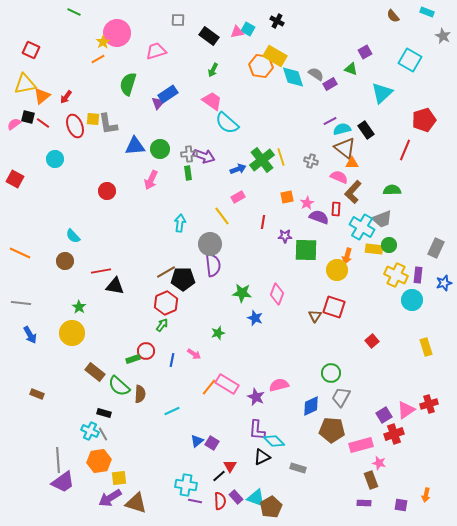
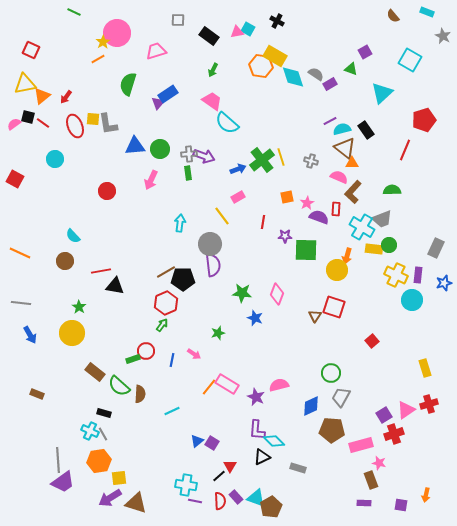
yellow rectangle at (426, 347): moved 1 px left, 21 px down
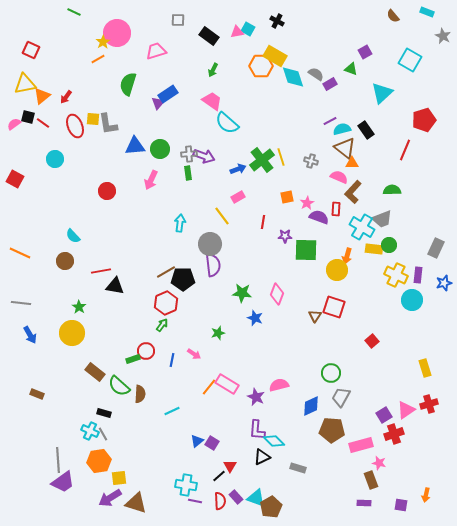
orange hexagon at (261, 66): rotated 10 degrees counterclockwise
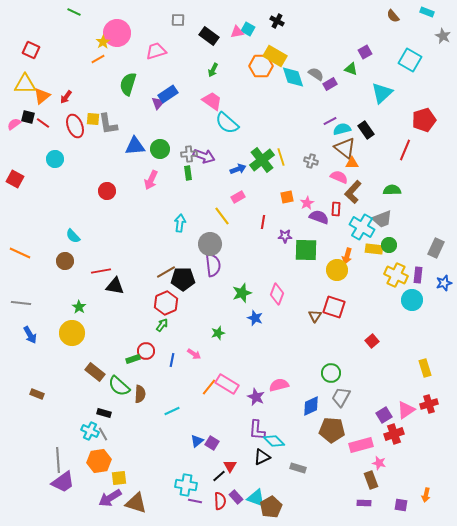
yellow triangle at (25, 84): rotated 10 degrees clockwise
green star at (242, 293): rotated 24 degrees counterclockwise
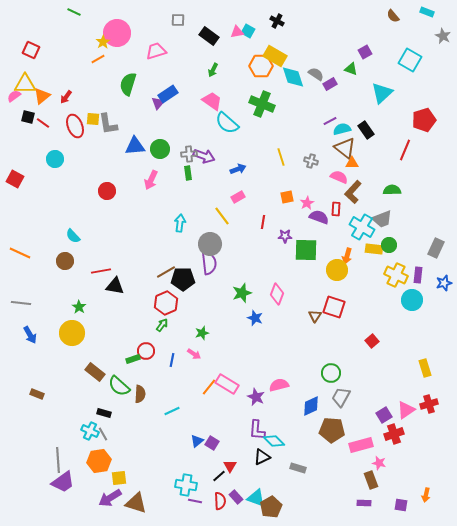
cyan square at (248, 29): moved 2 px down
pink semicircle at (14, 124): moved 28 px up
green cross at (262, 160): moved 56 px up; rotated 30 degrees counterclockwise
purple semicircle at (213, 265): moved 4 px left, 2 px up
green star at (218, 333): moved 16 px left
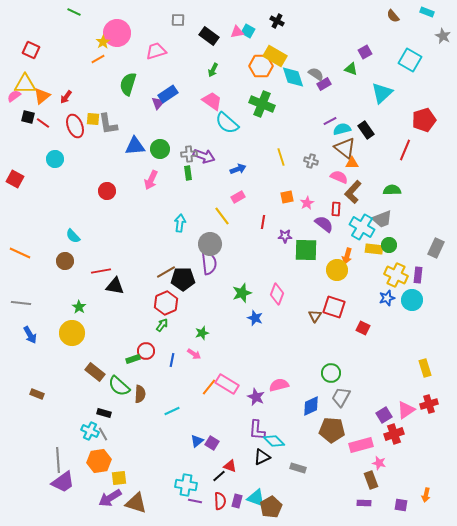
purple rectangle at (330, 84): moved 6 px left
purple semicircle at (319, 217): moved 5 px right, 7 px down; rotated 18 degrees clockwise
blue star at (444, 283): moved 57 px left, 15 px down
red square at (372, 341): moved 9 px left, 13 px up; rotated 24 degrees counterclockwise
red triangle at (230, 466): rotated 40 degrees counterclockwise
purple rectangle at (236, 497): moved 1 px right, 4 px down; rotated 56 degrees clockwise
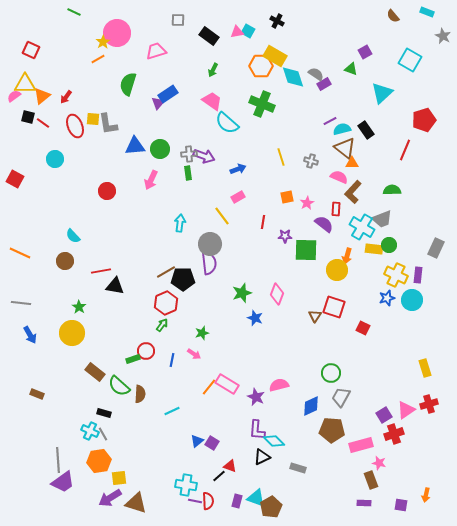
red semicircle at (220, 501): moved 12 px left
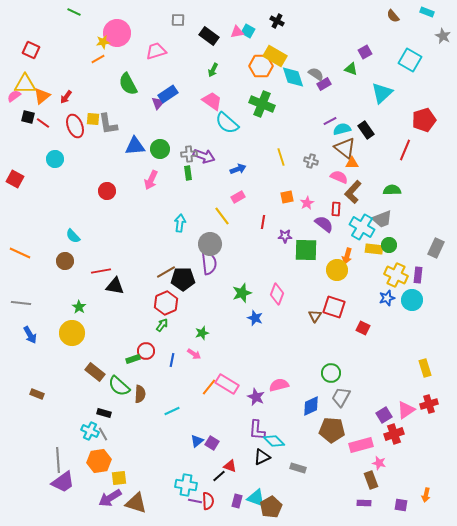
yellow star at (103, 42): rotated 24 degrees clockwise
green semicircle at (128, 84): rotated 45 degrees counterclockwise
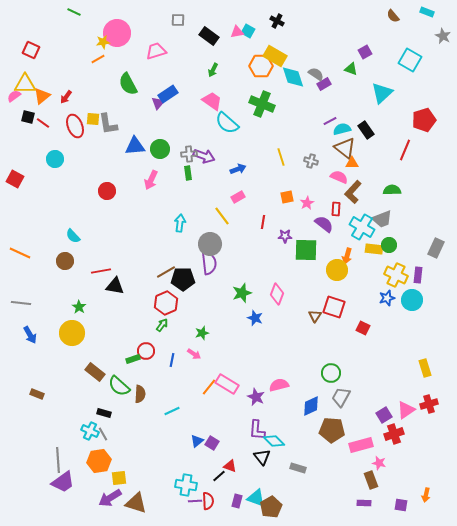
black triangle at (262, 457): rotated 42 degrees counterclockwise
purple line at (195, 501): rotated 16 degrees counterclockwise
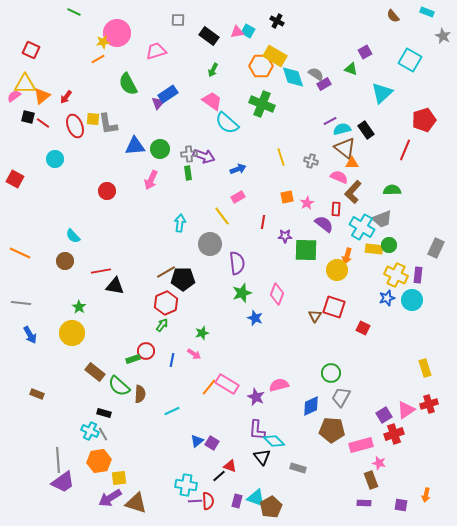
purple semicircle at (209, 263): moved 28 px right
